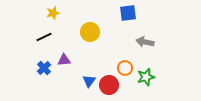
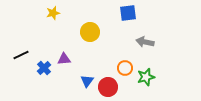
black line: moved 23 px left, 18 px down
purple triangle: moved 1 px up
blue triangle: moved 2 px left
red circle: moved 1 px left, 2 px down
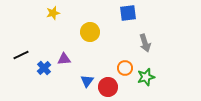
gray arrow: moved 1 px down; rotated 120 degrees counterclockwise
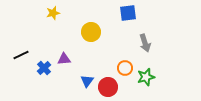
yellow circle: moved 1 px right
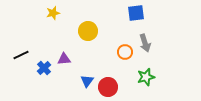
blue square: moved 8 px right
yellow circle: moved 3 px left, 1 px up
orange circle: moved 16 px up
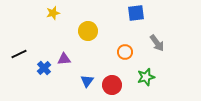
gray arrow: moved 12 px right; rotated 18 degrees counterclockwise
black line: moved 2 px left, 1 px up
red circle: moved 4 px right, 2 px up
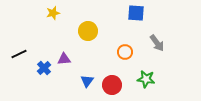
blue square: rotated 12 degrees clockwise
green star: moved 2 px down; rotated 24 degrees clockwise
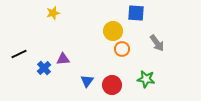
yellow circle: moved 25 px right
orange circle: moved 3 px left, 3 px up
purple triangle: moved 1 px left
